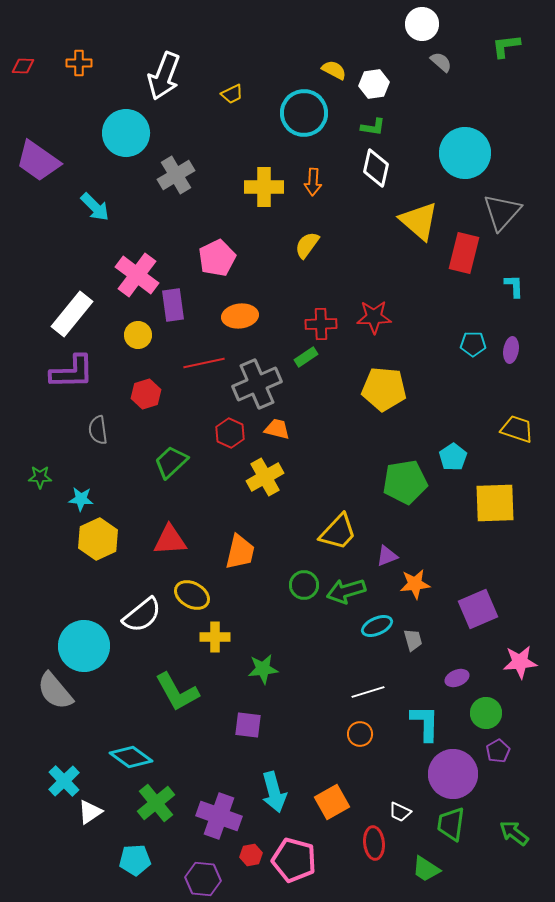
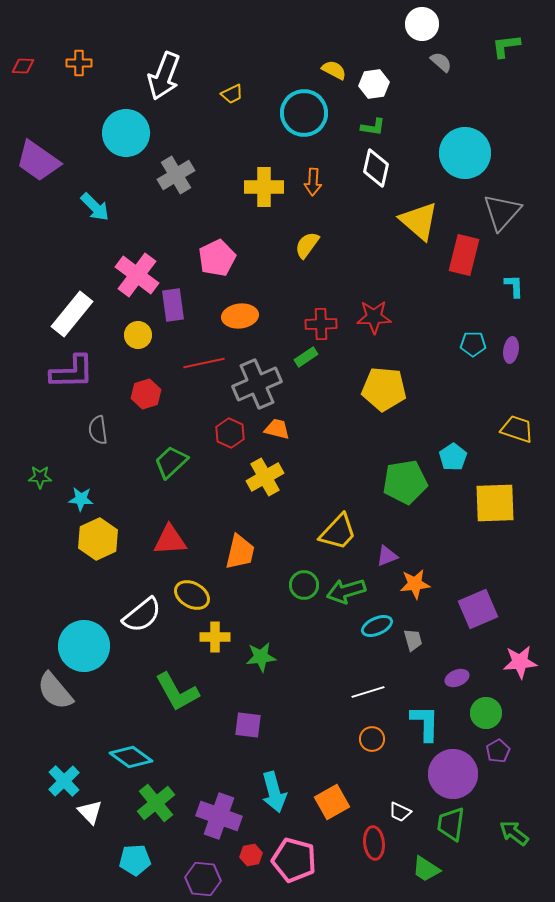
red rectangle at (464, 253): moved 2 px down
green star at (263, 669): moved 2 px left, 12 px up
orange circle at (360, 734): moved 12 px right, 5 px down
white triangle at (90, 812): rotated 40 degrees counterclockwise
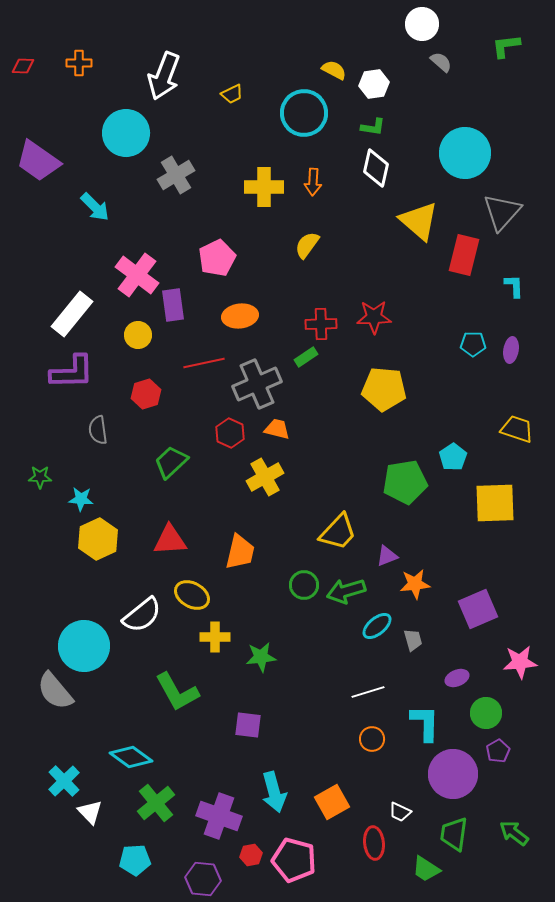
cyan ellipse at (377, 626): rotated 16 degrees counterclockwise
green trapezoid at (451, 824): moved 3 px right, 10 px down
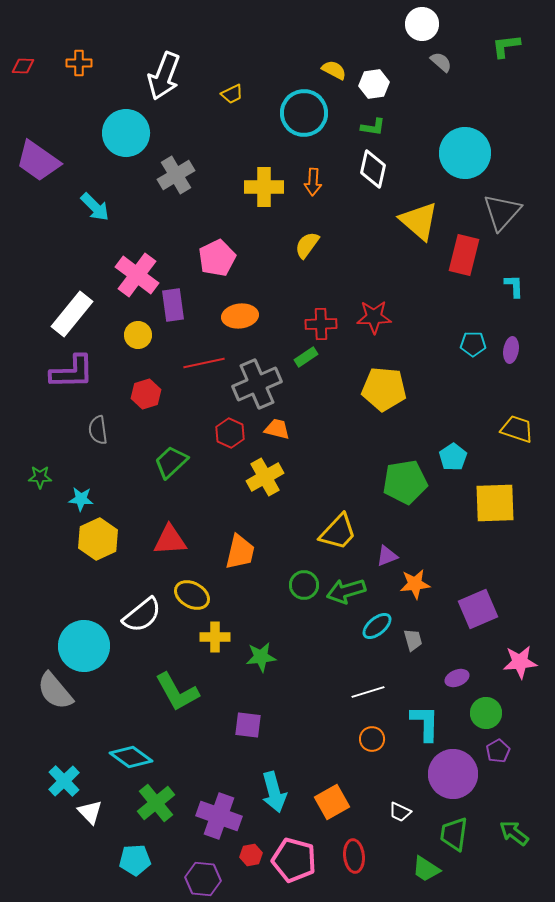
white diamond at (376, 168): moved 3 px left, 1 px down
red ellipse at (374, 843): moved 20 px left, 13 px down
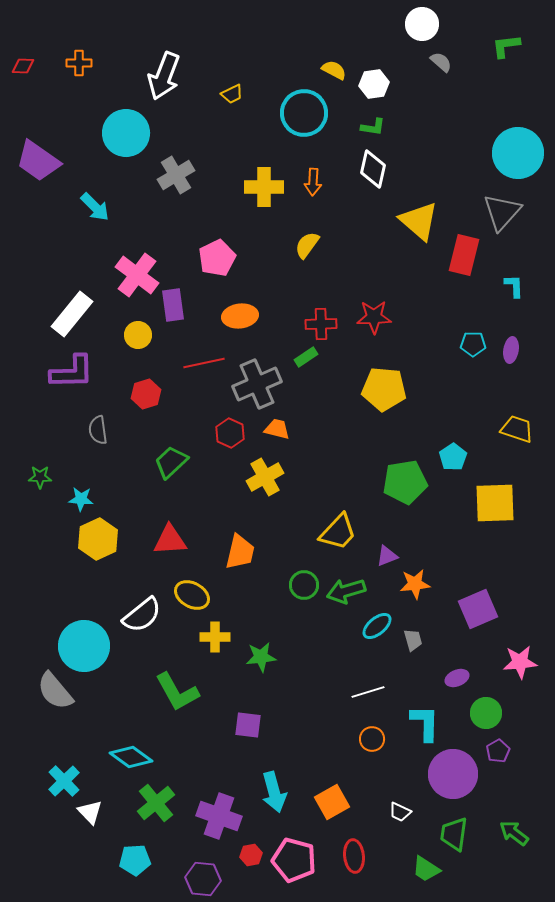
cyan circle at (465, 153): moved 53 px right
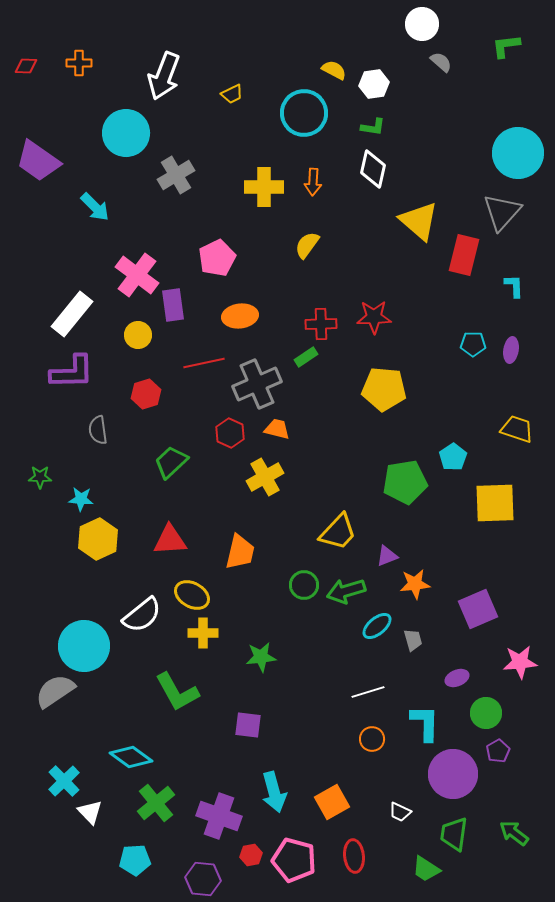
red diamond at (23, 66): moved 3 px right
yellow cross at (215, 637): moved 12 px left, 4 px up
gray semicircle at (55, 691): rotated 96 degrees clockwise
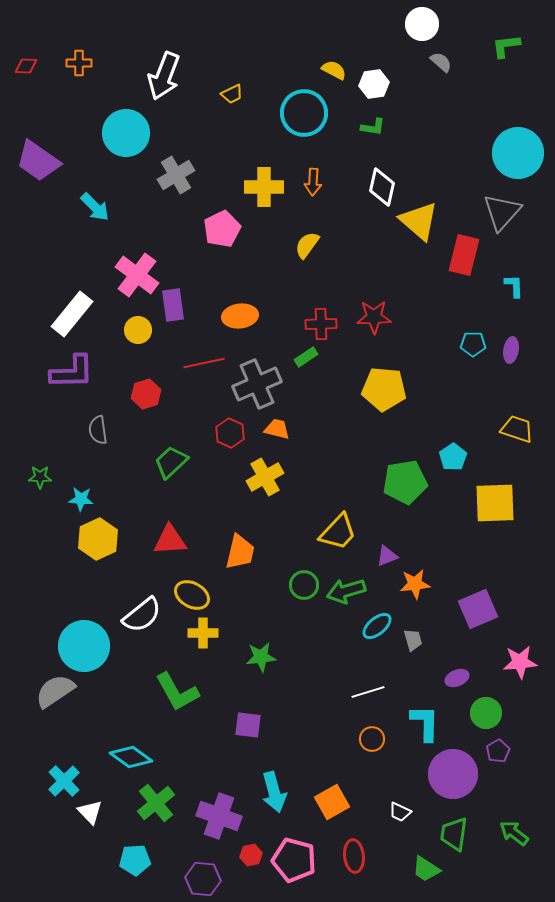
white diamond at (373, 169): moved 9 px right, 18 px down
pink pentagon at (217, 258): moved 5 px right, 29 px up
yellow circle at (138, 335): moved 5 px up
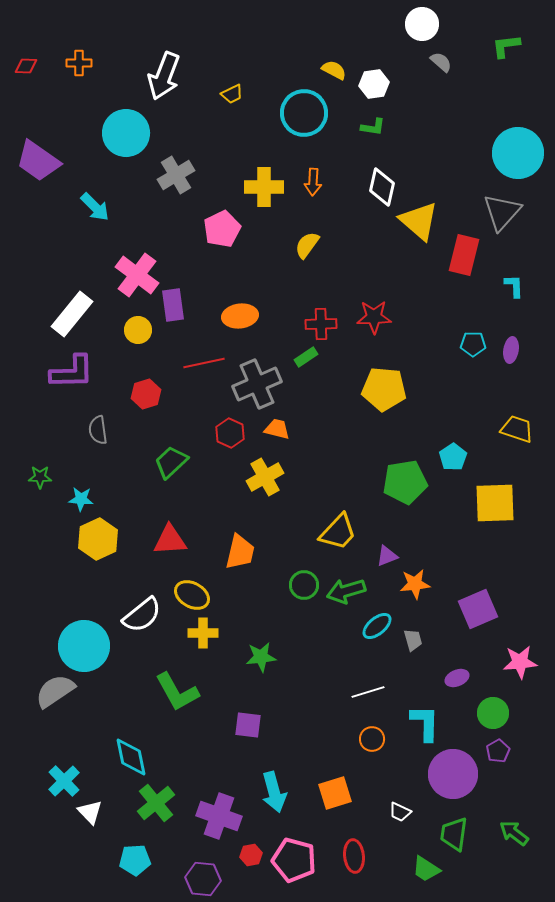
green circle at (486, 713): moved 7 px right
cyan diamond at (131, 757): rotated 42 degrees clockwise
orange square at (332, 802): moved 3 px right, 9 px up; rotated 12 degrees clockwise
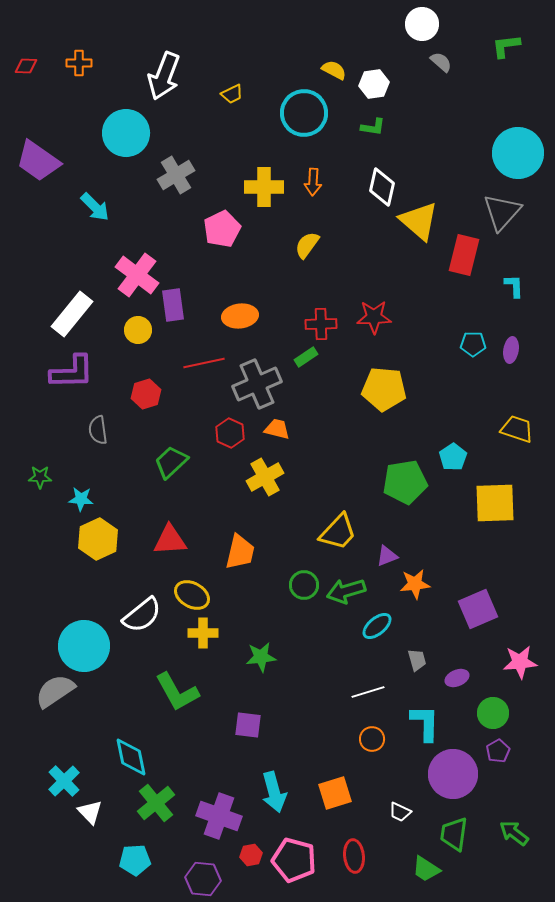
gray trapezoid at (413, 640): moved 4 px right, 20 px down
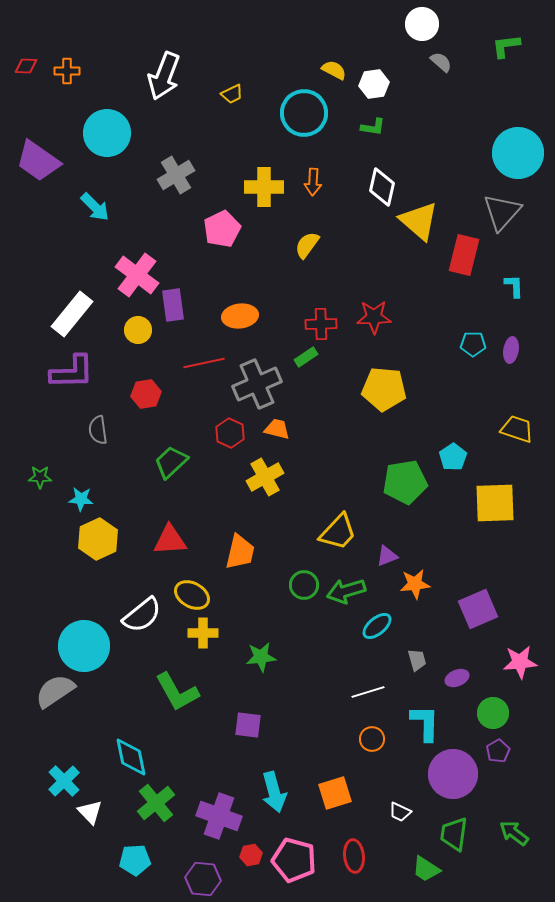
orange cross at (79, 63): moved 12 px left, 8 px down
cyan circle at (126, 133): moved 19 px left
red hexagon at (146, 394): rotated 8 degrees clockwise
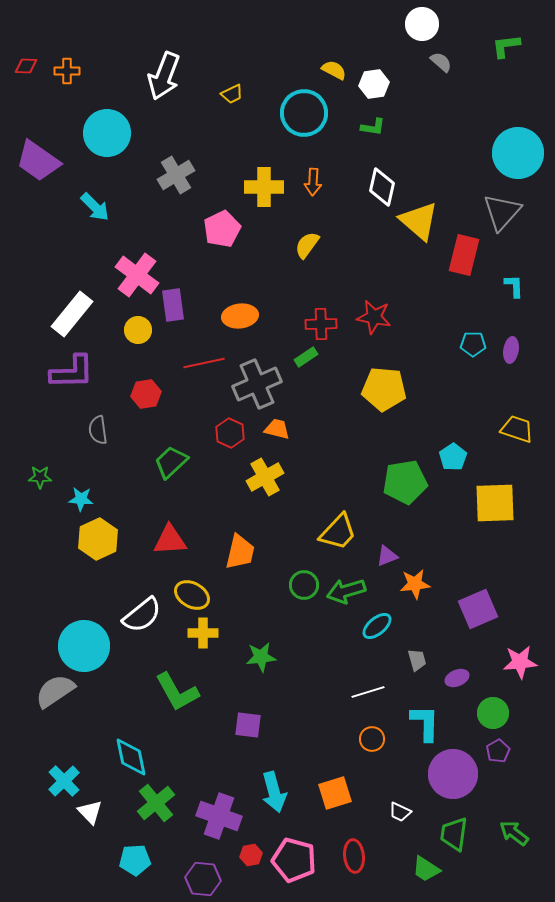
red star at (374, 317): rotated 12 degrees clockwise
